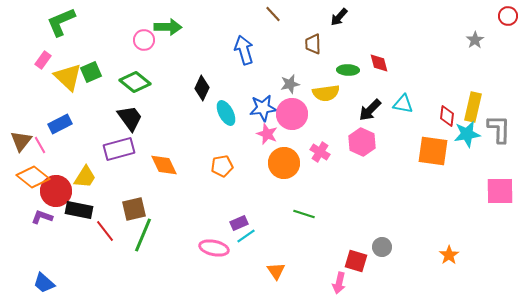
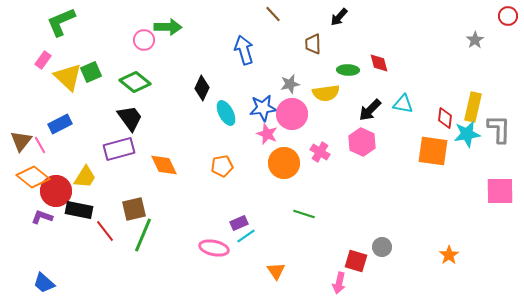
red diamond at (447, 116): moved 2 px left, 2 px down
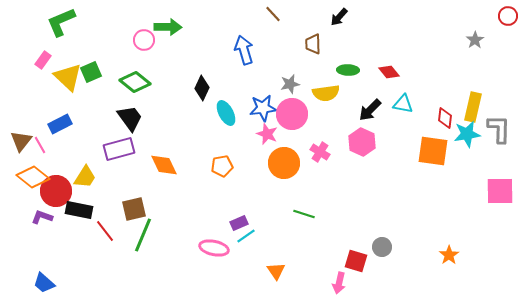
red diamond at (379, 63): moved 10 px right, 9 px down; rotated 25 degrees counterclockwise
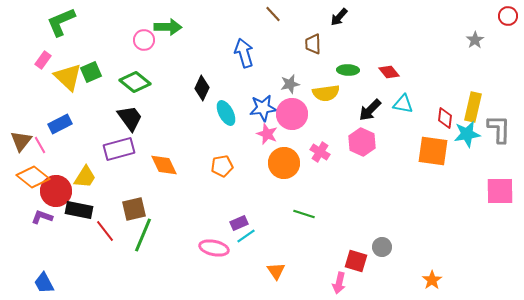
blue arrow at (244, 50): moved 3 px down
orange star at (449, 255): moved 17 px left, 25 px down
blue trapezoid at (44, 283): rotated 20 degrees clockwise
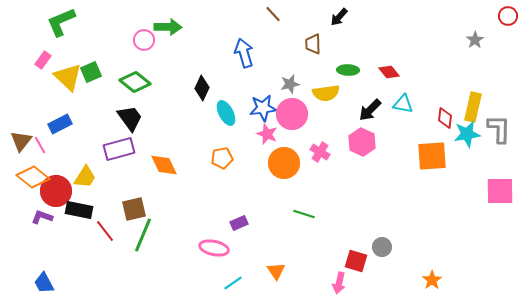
orange square at (433, 151): moved 1 px left, 5 px down; rotated 12 degrees counterclockwise
orange pentagon at (222, 166): moved 8 px up
cyan line at (246, 236): moved 13 px left, 47 px down
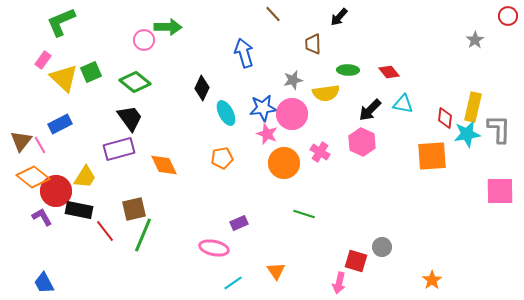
yellow triangle at (68, 77): moved 4 px left, 1 px down
gray star at (290, 84): moved 3 px right, 4 px up
purple L-shape at (42, 217): rotated 40 degrees clockwise
